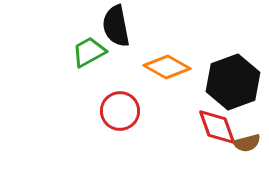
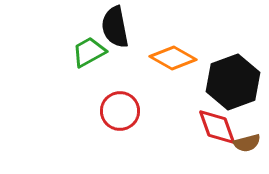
black semicircle: moved 1 px left, 1 px down
orange diamond: moved 6 px right, 9 px up
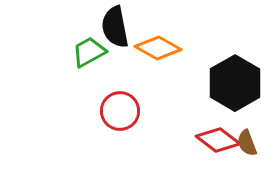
orange diamond: moved 15 px left, 10 px up
black hexagon: moved 2 px right, 1 px down; rotated 10 degrees counterclockwise
red diamond: moved 1 px right, 13 px down; rotated 33 degrees counterclockwise
brown semicircle: rotated 84 degrees clockwise
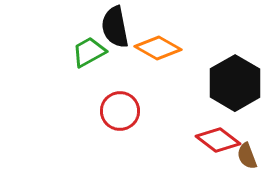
brown semicircle: moved 13 px down
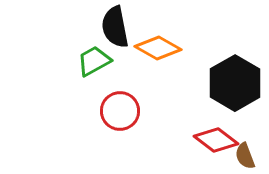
green trapezoid: moved 5 px right, 9 px down
red diamond: moved 2 px left
brown semicircle: moved 2 px left
